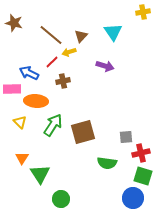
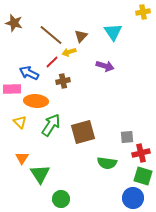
green arrow: moved 2 px left
gray square: moved 1 px right
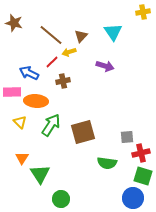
pink rectangle: moved 3 px down
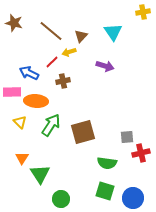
brown line: moved 4 px up
green square: moved 38 px left, 15 px down
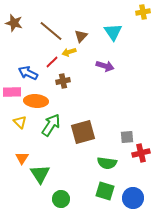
blue arrow: moved 1 px left
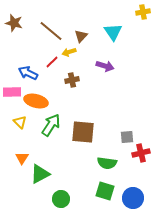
brown cross: moved 9 px right, 1 px up
orange ellipse: rotated 10 degrees clockwise
brown square: rotated 20 degrees clockwise
green triangle: rotated 35 degrees clockwise
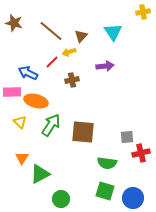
purple arrow: rotated 24 degrees counterclockwise
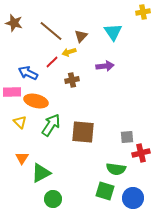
green semicircle: moved 9 px right, 6 px down
green triangle: moved 1 px right, 1 px up
green circle: moved 8 px left
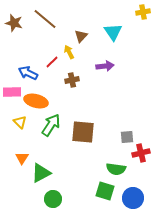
brown line: moved 6 px left, 12 px up
yellow arrow: rotated 80 degrees clockwise
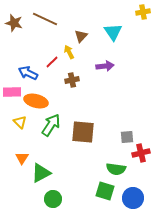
brown line: rotated 15 degrees counterclockwise
